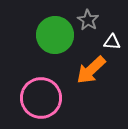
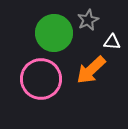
gray star: rotated 15 degrees clockwise
green circle: moved 1 px left, 2 px up
pink circle: moved 19 px up
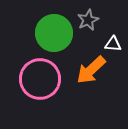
white triangle: moved 1 px right, 2 px down
pink circle: moved 1 px left
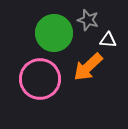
gray star: rotated 30 degrees counterclockwise
white triangle: moved 5 px left, 4 px up
orange arrow: moved 3 px left, 3 px up
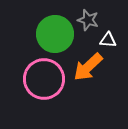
green circle: moved 1 px right, 1 px down
pink circle: moved 4 px right
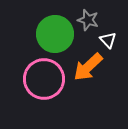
white triangle: rotated 42 degrees clockwise
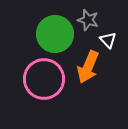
orange arrow: rotated 24 degrees counterclockwise
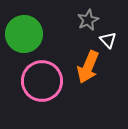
gray star: rotated 30 degrees clockwise
green circle: moved 31 px left
pink circle: moved 2 px left, 2 px down
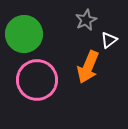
gray star: moved 2 px left
white triangle: moved 1 px right; rotated 36 degrees clockwise
pink circle: moved 5 px left, 1 px up
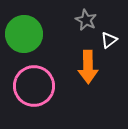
gray star: rotated 20 degrees counterclockwise
orange arrow: rotated 24 degrees counterclockwise
pink circle: moved 3 px left, 6 px down
